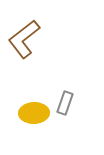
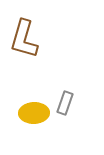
brown L-shape: rotated 36 degrees counterclockwise
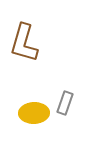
brown L-shape: moved 4 px down
